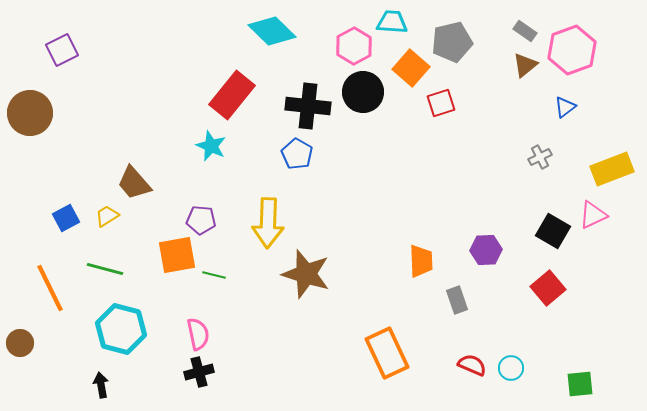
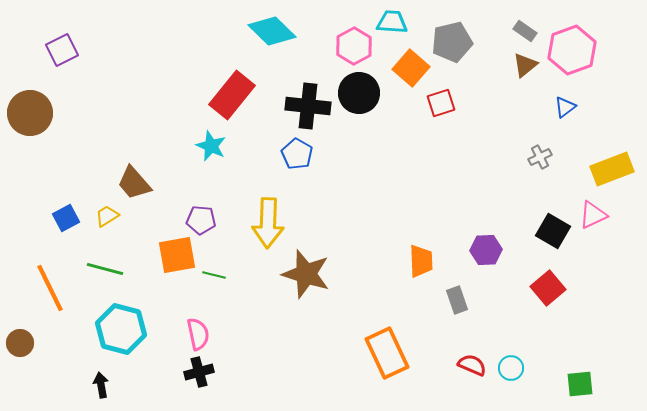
black circle at (363, 92): moved 4 px left, 1 px down
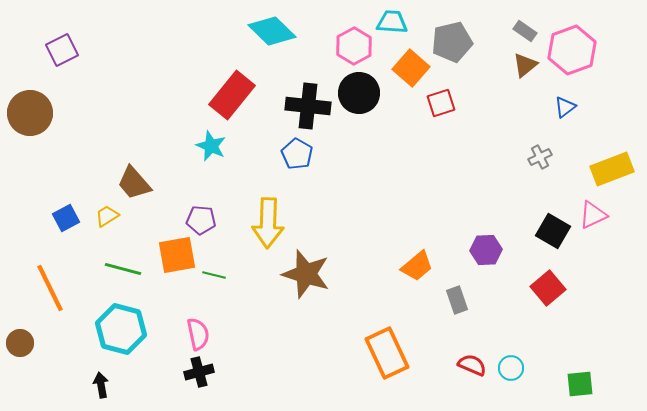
orange trapezoid at (421, 261): moved 4 px left, 5 px down; rotated 52 degrees clockwise
green line at (105, 269): moved 18 px right
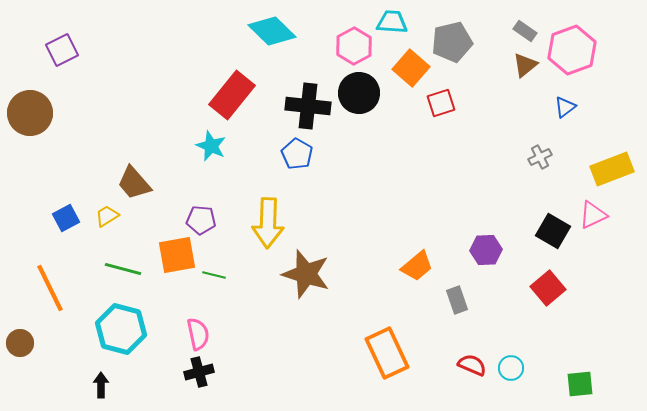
black arrow at (101, 385): rotated 10 degrees clockwise
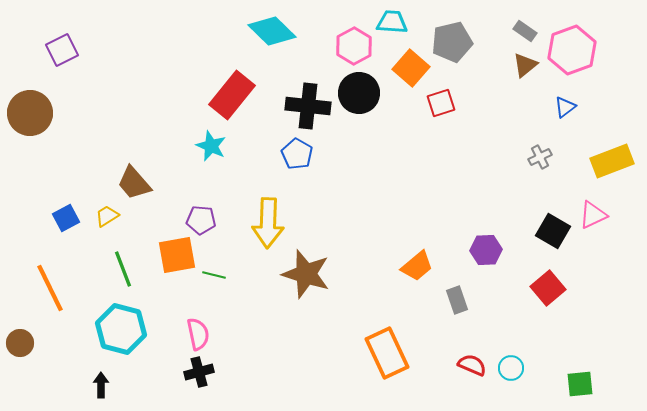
yellow rectangle at (612, 169): moved 8 px up
green line at (123, 269): rotated 54 degrees clockwise
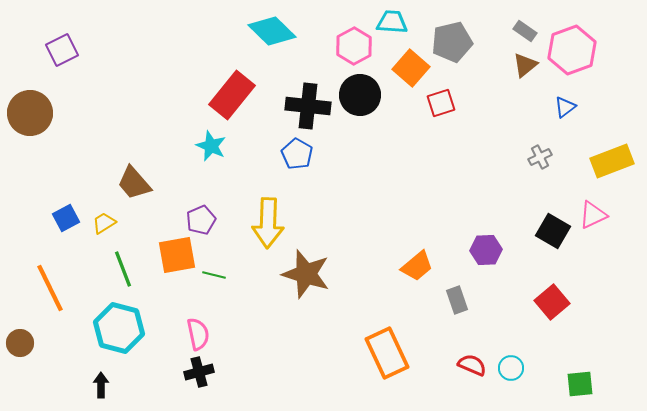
black circle at (359, 93): moved 1 px right, 2 px down
yellow trapezoid at (107, 216): moved 3 px left, 7 px down
purple pentagon at (201, 220): rotated 28 degrees counterclockwise
red square at (548, 288): moved 4 px right, 14 px down
cyan hexagon at (121, 329): moved 2 px left, 1 px up
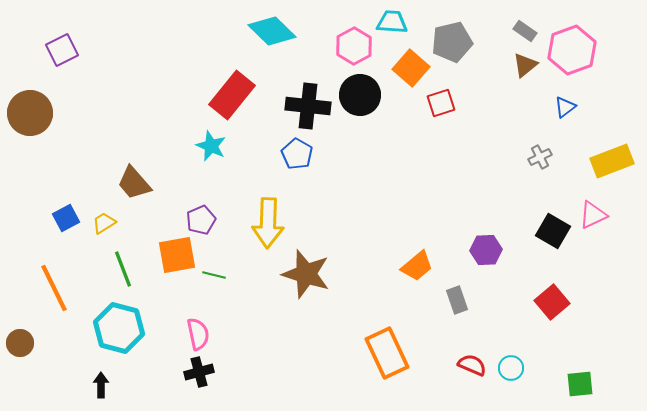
orange line at (50, 288): moved 4 px right
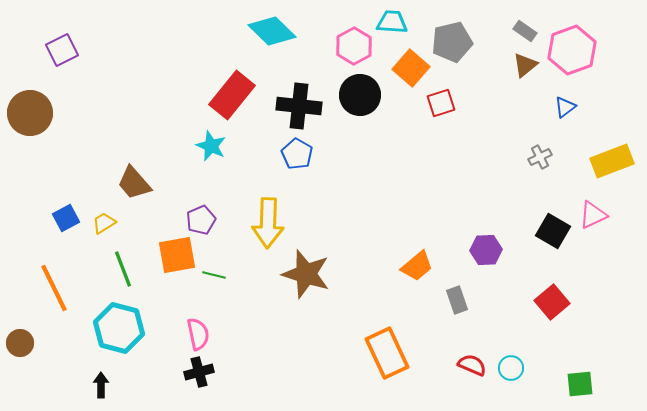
black cross at (308, 106): moved 9 px left
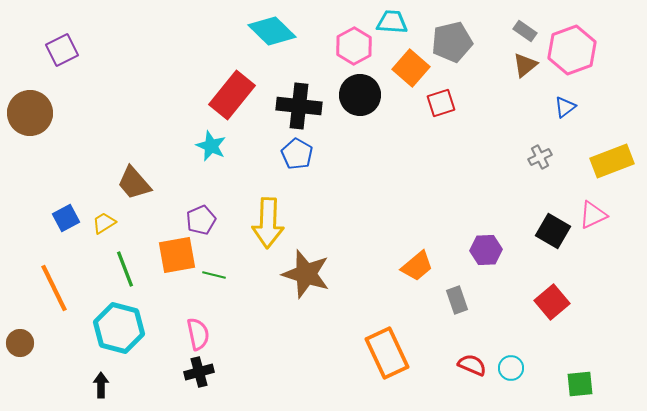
green line at (123, 269): moved 2 px right
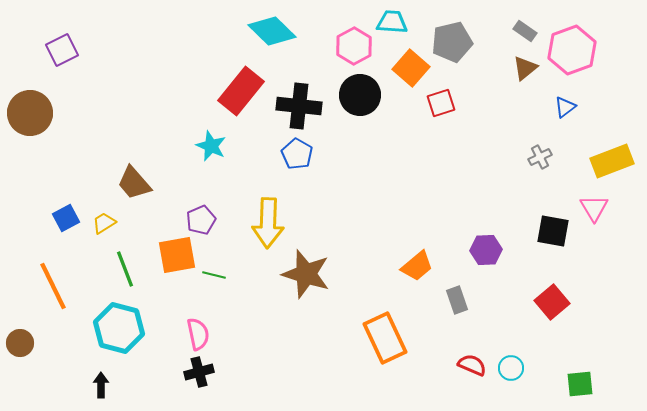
brown triangle at (525, 65): moved 3 px down
red rectangle at (232, 95): moved 9 px right, 4 px up
pink triangle at (593, 215): moved 1 px right, 7 px up; rotated 36 degrees counterclockwise
black square at (553, 231): rotated 20 degrees counterclockwise
orange line at (54, 288): moved 1 px left, 2 px up
orange rectangle at (387, 353): moved 2 px left, 15 px up
